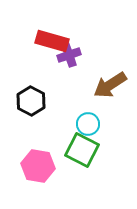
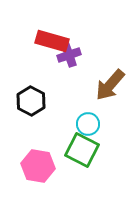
brown arrow: rotated 16 degrees counterclockwise
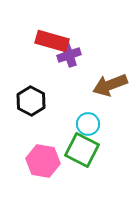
brown arrow: rotated 28 degrees clockwise
pink hexagon: moved 5 px right, 5 px up
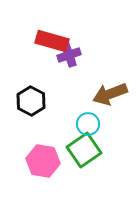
brown arrow: moved 9 px down
green square: moved 2 px right; rotated 28 degrees clockwise
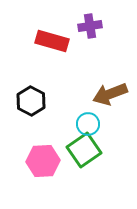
purple cross: moved 21 px right, 29 px up; rotated 10 degrees clockwise
pink hexagon: rotated 12 degrees counterclockwise
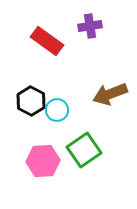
red rectangle: moved 5 px left; rotated 20 degrees clockwise
cyan circle: moved 31 px left, 14 px up
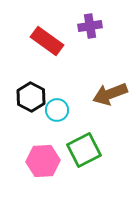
black hexagon: moved 4 px up
green square: rotated 8 degrees clockwise
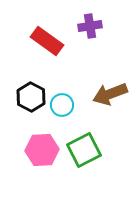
cyan circle: moved 5 px right, 5 px up
pink hexagon: moved 1 px left, 11 px up
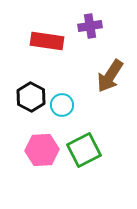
red rectangle: rotated 28 degrees counterclockwise
brown arrow: moved 18 px up; rotated 36 degrees counterclockwise
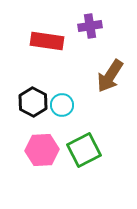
black hexagon: moved 2 px right, 5 px down
